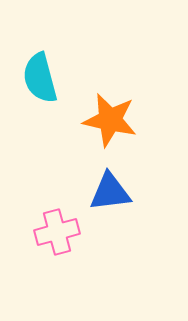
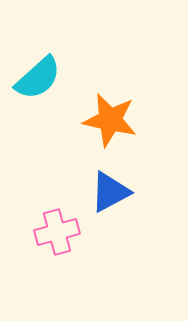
cyan semicircle: moved 2 px left; rotated 117 degrees counterclockwise
blue triangle: rotated 21 degrees counterclockwise
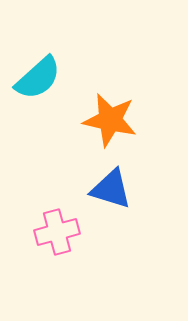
blue triangle: moved 1 px right, 3 px up; rotated 45 degrees clockwise
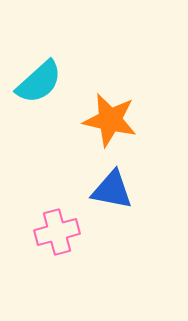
cyan semicircle: moved 1 px right, 4 px down
blue triangle: moved 1 px right, 1 px down; rotated 6 degrees counterclockwise
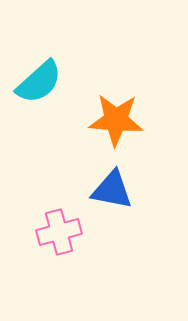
orange star: moved 6 px right; rotated 8 degrees counterclockwise
pink cross: moved 2 px right
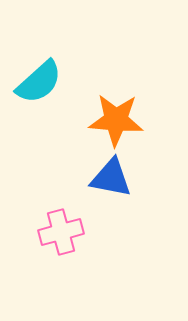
blue triangle: moved 1 px left, 12 px up
pink cross: moved 2 px right
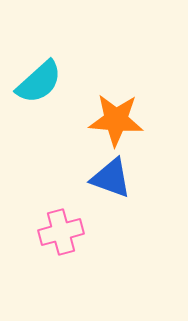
blue triangle: rotated 9 degrees clockwise
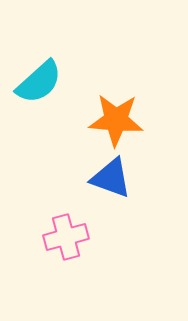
pink cross: moved 5 px right, 5 px down
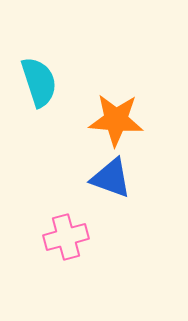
cyan semicircle: rotated 66 degrees counterclockwise
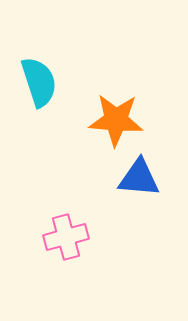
blue triangle: moved 28 px right; rotated 15 degrees counterclockwise
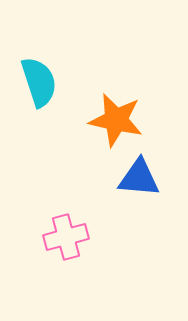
orange star: rotated 8 degrees clockwise
